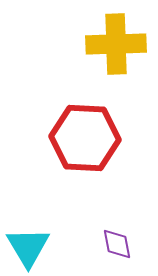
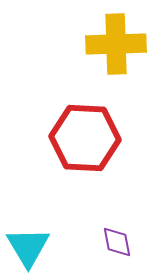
purple diamond: moved 2 px up
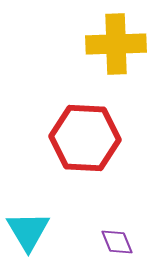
purple diamond: rotated 12 degrees counterclockwise
cyan triangle: moved 16 px up
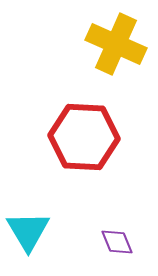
yellow cross: rotated 26 degrees clockwise
red hexagon: moved 1 px left, 1 px up
